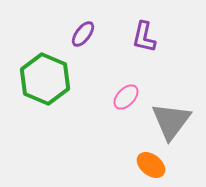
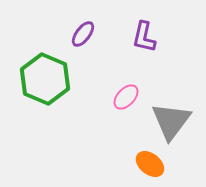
orange ellipse: moved 1 px left, 1 px up
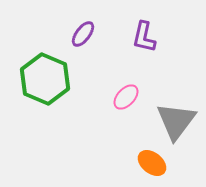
gray triangle: moved 5 px right
orange ellipse: moved 2 px right, 1 px up
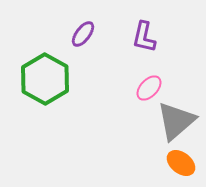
green hexagon: rotated 6 degrees clockwise
pink ellipse: moved 23 px right, 9 px up
gray triangle: rotated 12 degrees clockwise
orange ellipse: moved 29 px right
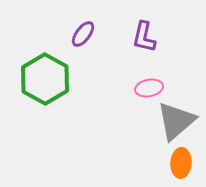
pink ellipse: rotated 36 degrees clockwise
orange ellipse: rotated 56 degrees clockwise
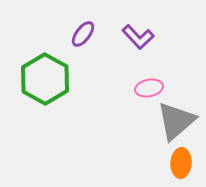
purple L-shape: moved 6 px left; rotated 56 degrees counterclockwise
